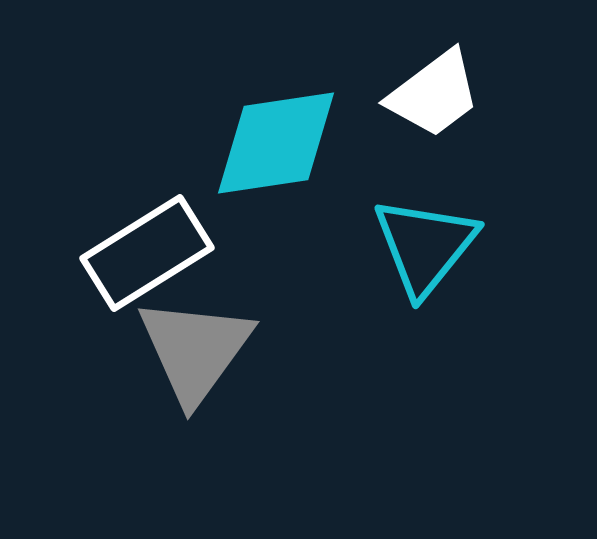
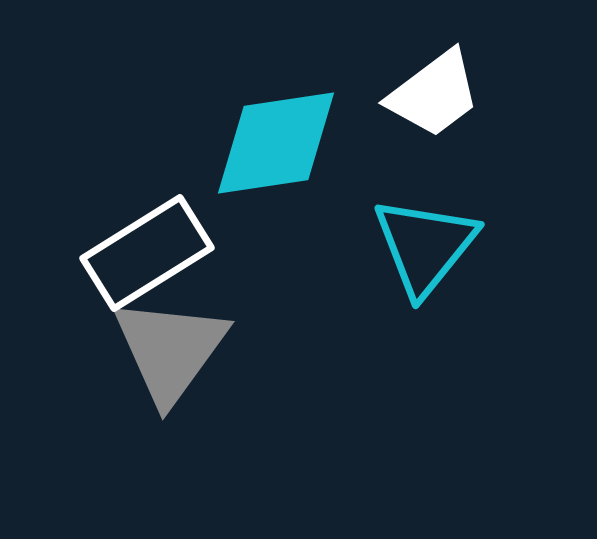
gray triangle: moved 25 px left
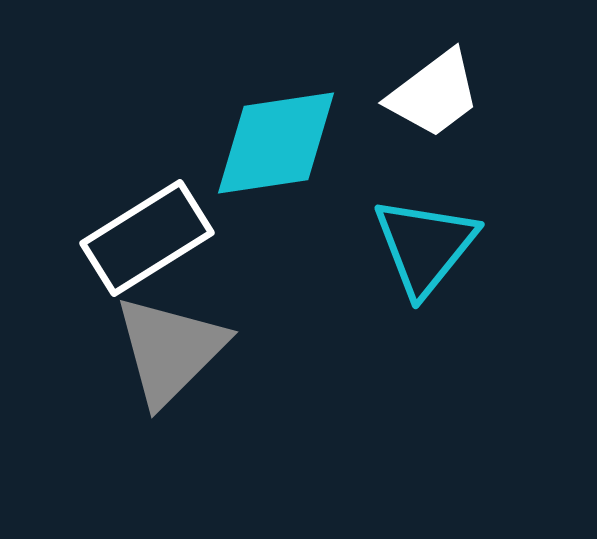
white rectangle: moved 15 px up
gray triangle: rotated 9 degrees clockwise
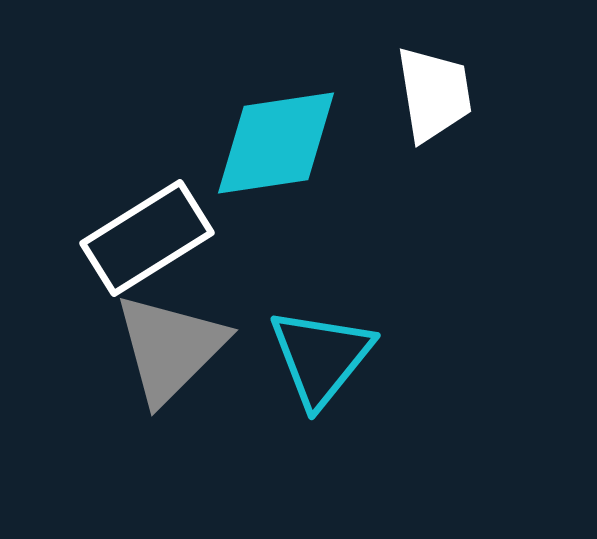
white trapezoid: rotated 62 degrees counterclockwise
cyan triangle: moved 104 px left, 111 px down
gray triangle: moved 2 px up
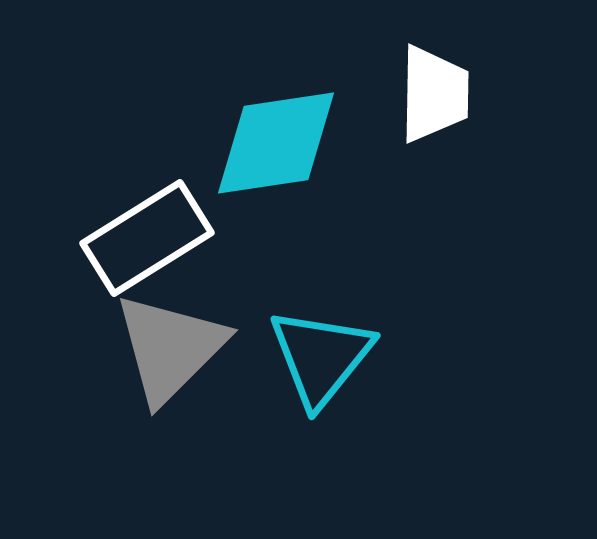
white trapezoid: rotated 10 degrees clockwise
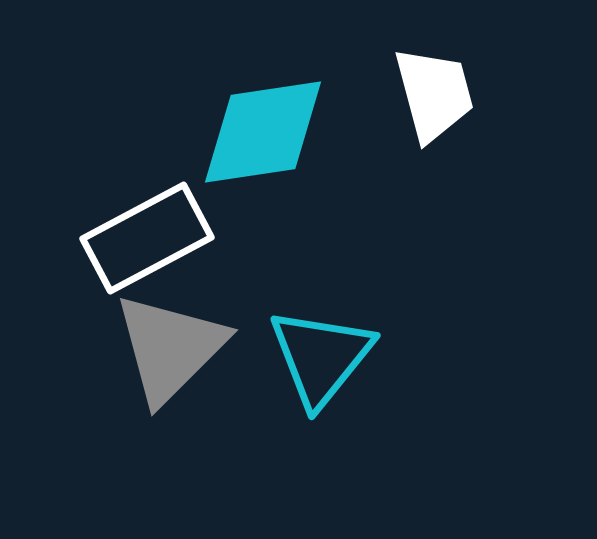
white trapezoid: rotated 16 degrees counterclockwise
cyan diamond: moved 13 px left, 11 px up
white rectangle: rotated 4 degrees clockwise
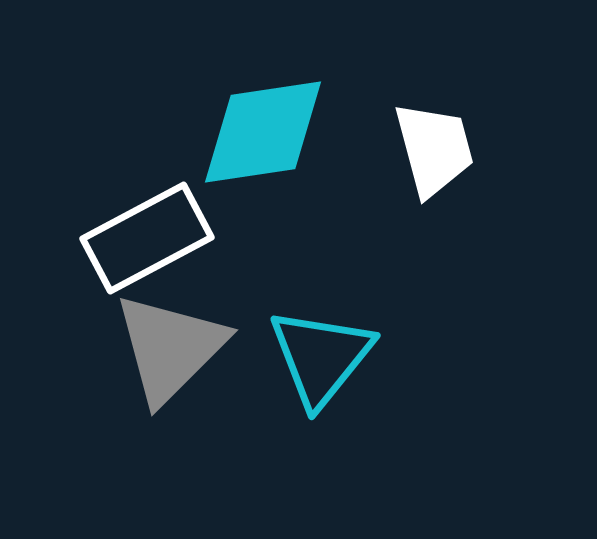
white trapezoid: moved 55 px down
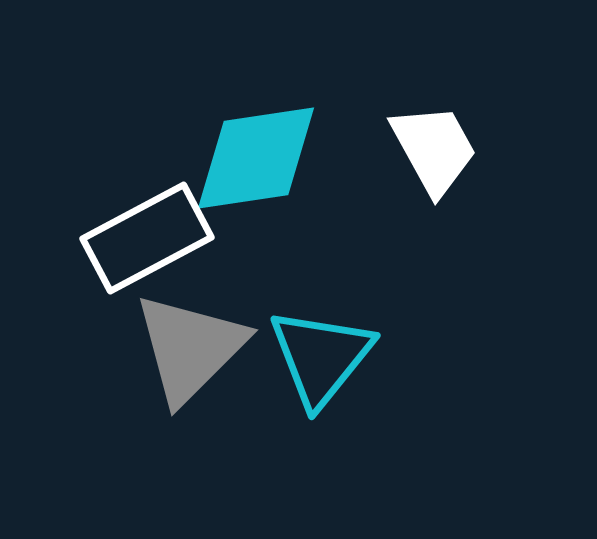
cyan diamond: moved 7 px left, 26 px down
white trapezoid: rotated 14 degrees counterclockwise
gray triangle: moved 20 px right
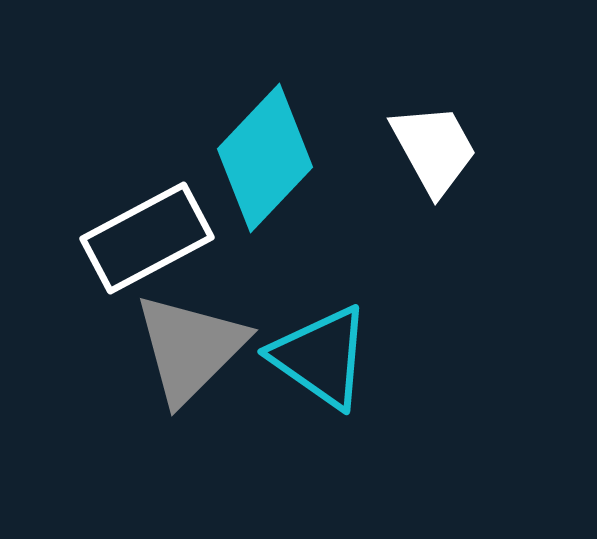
cyan diamond: moved 9 px right; rotated 38 degrees counterclockwise
cyan triangle: rotated 34 degrees counterclockwise
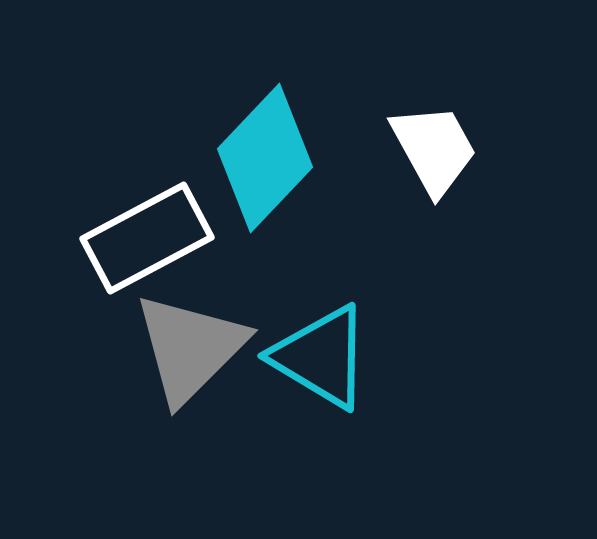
cyan triangle: rotated 4 degrees counterclockwise
